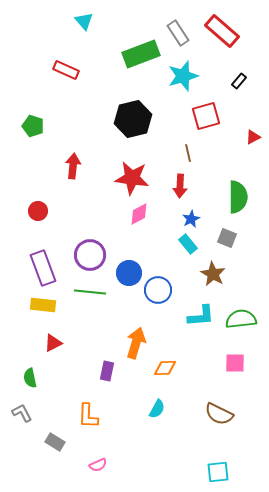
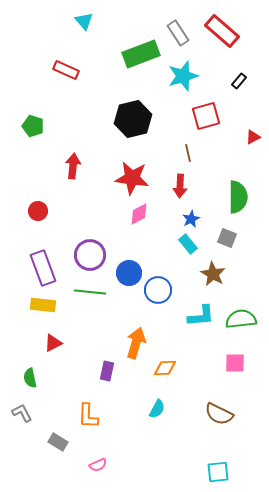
gray rectangle at (55, 442): moved 3 px right
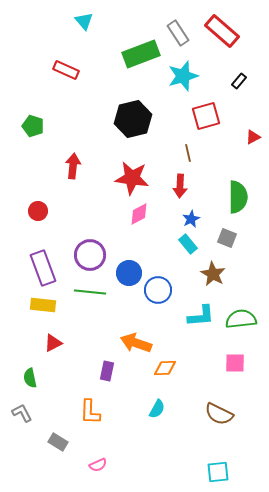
orange arrow at (136, 343): rotated 88 degrees counterclockwise
orange L-shape at (88, 416): moved 2 px right, 4 px up
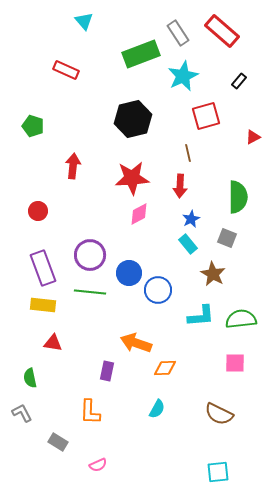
cyan star at (183, 76): rotated 8 degrees counterclockwise
red star at (132, 178): rotated 12 degrees counterclockwise
red triangle at (53, 343): rotated 36 degrees clockwise
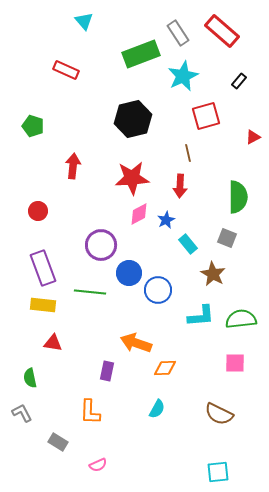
blue star at (191, 219): moved 25 px left, 1 px down
purple circle at (90, 255): moved 11 px right, 10 px up
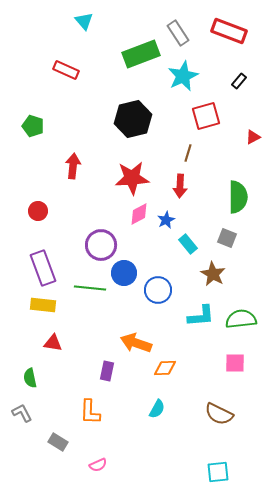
red rectangle at (222, 31): moved 7 px right; rotated 20 degrees counterclockwise
brown line at (188, 153): rotated 30 degrees clockwise
blue circle at (129, 273): moved 5 px left
green line at (90, 292): moved 4 px up
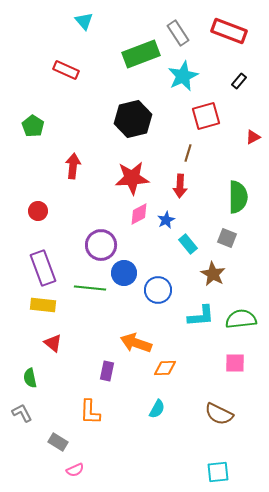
green pentagon at (33, 126): rotated 15 degrees clockwise
red triangle at (53, 343): rotated 30 degrees clockwise
pink semicircle at (98, 465): moved 23 px left, 5 px down
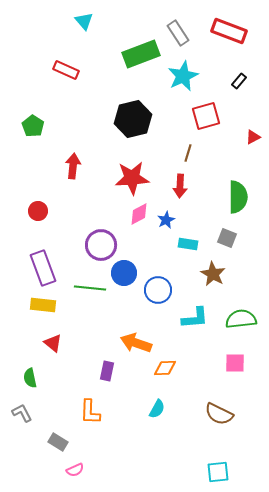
cyan rectangle at (188, 244): rotated 42 degrees counterclockwise
cyan L-shape at (201, 316): moved 6 px left, 2 px down
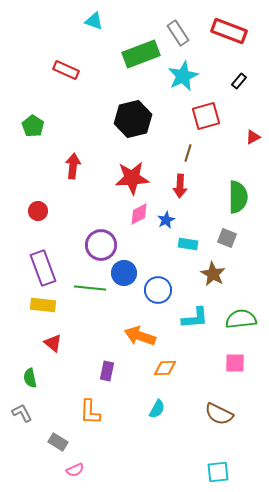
cyan triangle at (84, 21): moved 10 px right; rotated 30 degrees counterclockwise
orange arrow at (136, 343): moved 4 px right, 7 px up
